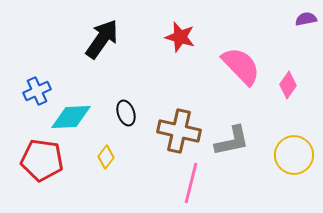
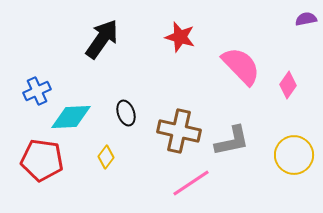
pink line: rotated 42 degrees clockwise
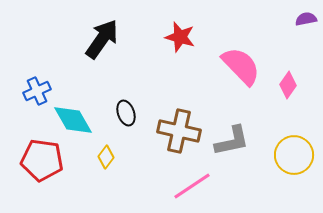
cyan diamond: moved 2 px right, 3 px down; rotated 63 degrees clockwise
pink line: moved 1 px right, 3 px down
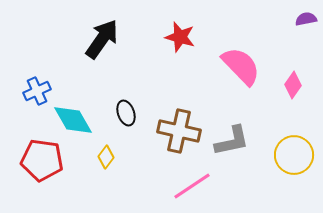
pink diamond: moved 5 px right
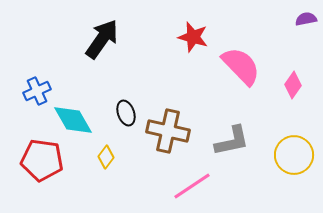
red star: moved 13 px right
brown cross: moved 11 px left
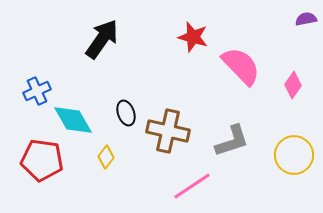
gray L-shape: rotated 6 degrees counterclockwise
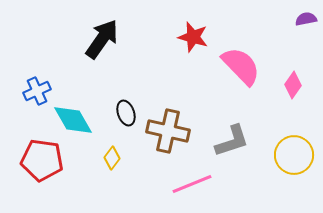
yellow diamond: moved 6 px right, 1 px down
pink line: moved 2 px up; rotated 12 degrees clockwise
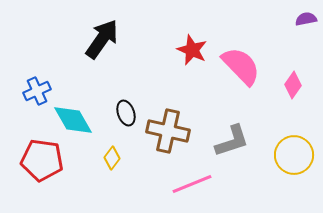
red star: moved 1 px left, 13 px down; rotated 8 degrees clockwise
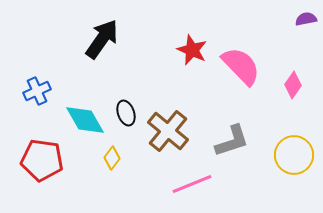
cyan diamond: moved 12 px right
brown cross: rotated 27 degrees clockwise
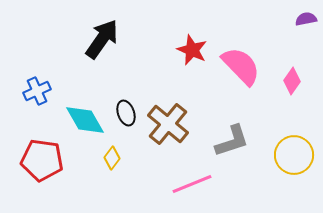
pink diamond: moved 1 px left, 4 px up
brown cross: moved 7 px up
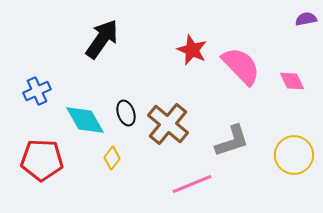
pink diamond: rotated 60 degrees counterclockwise
red pentagon: rotated 6 degrees counterclockwise
